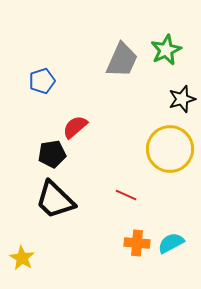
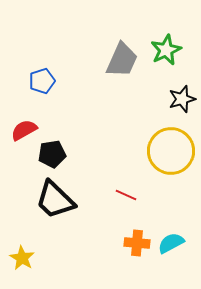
red semicircle: moved 51 px left, 3 px down; rotated 12 degrees clockwise
yellow circle: moved 1 px right, 2 px down
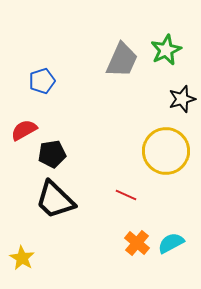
yellow circle: moved 5 px left
orange cross: rotated 35 degrees clockwise
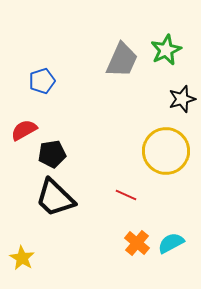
black trapezoid: moved 2 px up
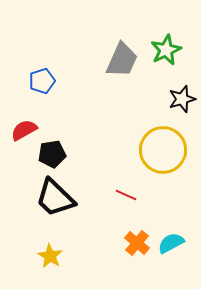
yellow circle: moved 3 px left, 1 px up
yellow star: moved 28 px right, 2 px up
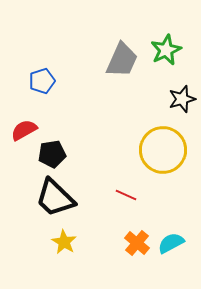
yellow star: moved 14 px right, 14 px up
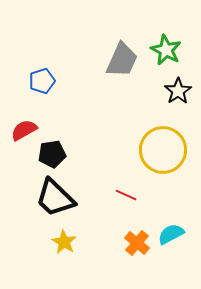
green star: rotated 20 degrees counterclockwise
black star: moved 4 px left, 8 px up; rotated 16 degrees counterclockwise
cyan semicircle: moved 9 px up
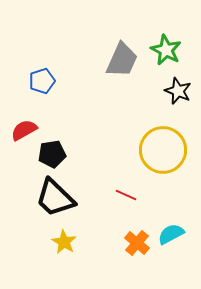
black star: rotated 16 degrees counterclockwise
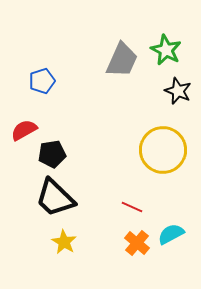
red line: moved 6 px right, 12 px down
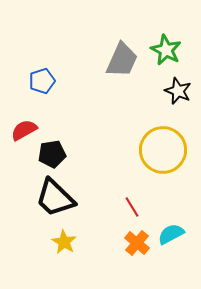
red line: rotated 35 degrees clockwise
